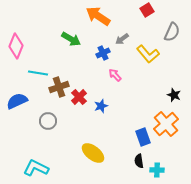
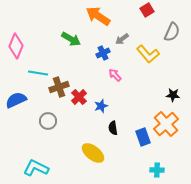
black star: moved 1 px left; rotated 16 degrees counterclockwise
blue semicircle: moved 1 px left, 1 px up
black semicircle: moved 26 px left, 33 px up
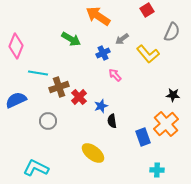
black semicircle: moved 1 px left, 7 px up
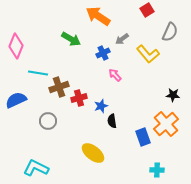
gray semicircle: moved 2 px left
red cross: moved 1 px down; rotated 28 degrees clockwise
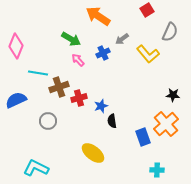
pink arrow: moved 37 px left, 15 px up
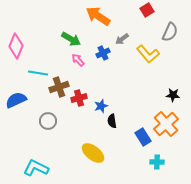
blue rectangle: rotated 12 degrees counterclockwise
cyan cross: moved 8 px up
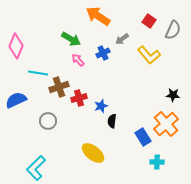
red square: moved 2 px right, 11 px down; rotated 24 degrees counterclockwise
gray semicircle: moved 3 px right, 2 px up
yellow L-shape: moved 1 px right, 1 px down
black semicircle: rotated 16 degrees clockwise
cyan L-shape: rotated 70 degrees counterclockwise
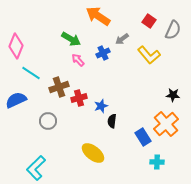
cyan line: moved 7 px left; rotated 24 degrees clockwise
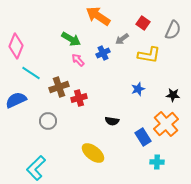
red square: moved 6 px left, 2 px down
yellow L-shape: rotated 40 degrees counterclockwise
blue star: moved 37 px right, 17 px up
black semicircle: rotated 88 degrees counterclockwise
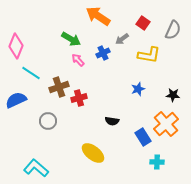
cyan L-shape: rotated 85 degrees clockwise
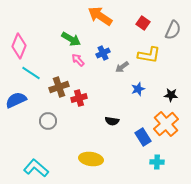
orange arrow: moved 2 px right
gray arrow: moved 28 px down
pink diamond: moved 3 px right
black star: moved 2 px left
yellow ellipse: moved 2 px left, 6 px down; rotated 30 degrees counterclockwise
